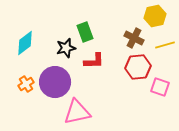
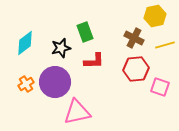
black star: moved 5 px left
red hexagon: moved 2 px left, 2 px down
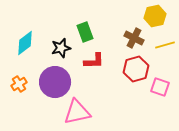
red hexagon: rotated 10 degrees counterclockwise
orange cross: moved 7 px left
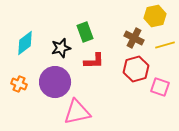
orange cross: rotated 35 degrees counterclockwise
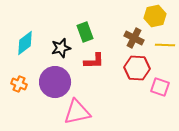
yellow line: rotated 18 degrees clockwise
red hexagon: moved 1 px right, 1 px up; rotated 20 degrees clockwise
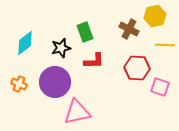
brown cross: moved 5 px left, 9 px up
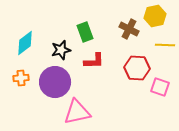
black star: moved 2 px down
orange cross: moved 2 px right, 6 px up; rotated 28 degrees counterclockwise
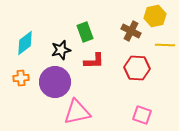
brown cross: moved 2 px right, 2 px down
pink square: moved 18 px left, 28 px down
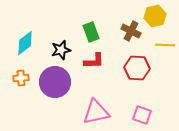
green rectangle: moved 6 px right
pink triangle: moved 19 px right
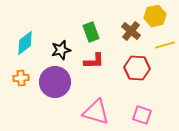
brown cross: rotated 12 degrees clockwise
yellow line: rotated 18 degrees counterclockwise
pink triangle: rotated 28 degrees clockwise
